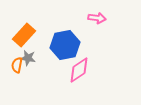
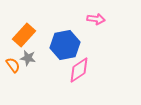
pink arrow: moved 1 px left, 1 px down
orange semicircle: moved 4 px left; rotated 133 degrees clockwise
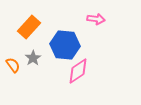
orange rectangle: moved 5 px right, 8 px up
blue hexagon: rotated 16 degrees clockwise
gray star: moved 5 px right; rotated 28 degrees clockwise
pink diamond: moved 1 px left, 1 px down
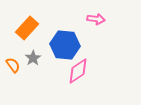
orange rectangle: moved 2 px left, 1 px down
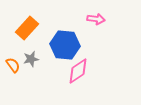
gray star: moved 2 px left, 1 px down; rotated 21 degrees clockwise
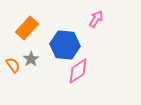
pink arrow: rotated 66 degrees counterclockwise
gray star: rotated 21 degrees counterclockwise
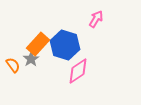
orange rectangle: moved 11 px right, 16 px down
blue hexagon: rotated 12 degrees clockwise
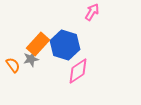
pink arrow: moved 4 px left, 7 px up
gray star: rotated 21 degrees clockwise
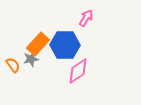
pink arrow: moved 6 px left, 6 px down
blue hexagon: rotated 16 degrees counterclockwise
